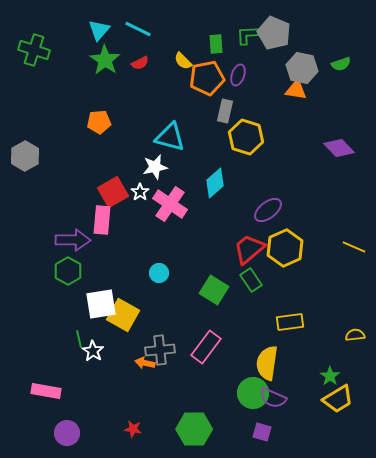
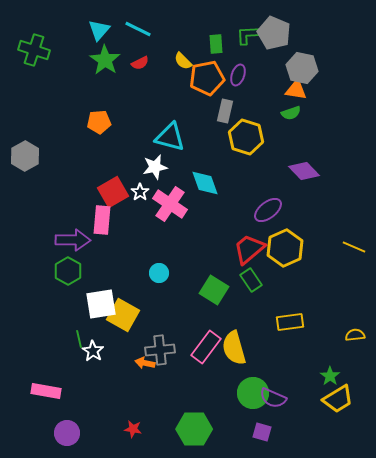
green semicircle at (341, 64): moved 50 px left, 49 px down
purple diamond at (339, 148): moved 35 px left, 23 px down
cyan diamond at (215, 183): moved 10 px left; rotated 68 degrees counterclockwise
yellow semicircle at (267, 363): moved 33 px left, 15 px up; rotated 24 degrees counterclockwise
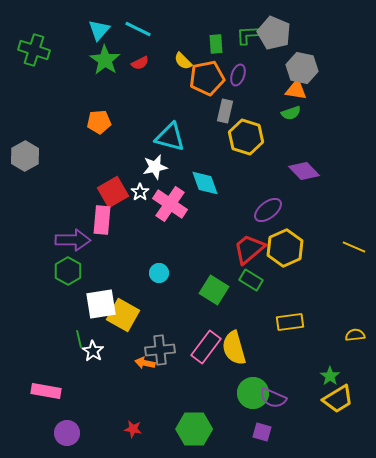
green rectangle at (251, 280): rotated 25 degrees counterclockwise
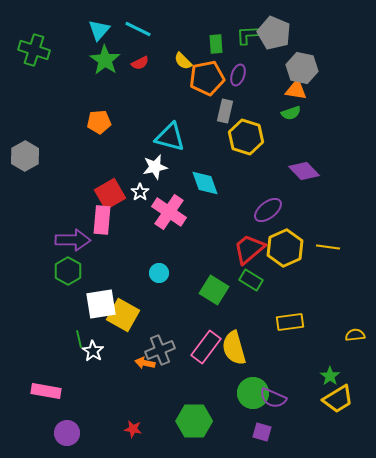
red square at (113, 192): moved 3 px left, 2 px down
pink cross at (170, 204): moved 1 px left, 8 px down
yellow line at (354, 247): moved 26 px left; rotated 15 degrees counterclockwise
gray cross at (160, 350): rotated 16 degrees counterclockwise
green hexagon at (194, 429): moved 8 px up
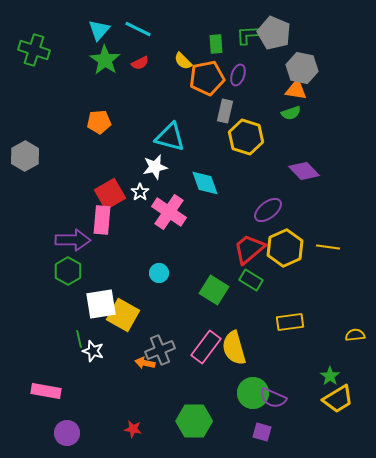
white star at (93, 351): rotated 15 degrees counterclockwise
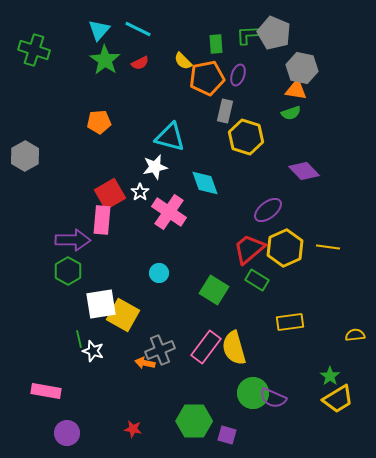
green rectangle at (251, 280): moved 6 px right
purple square at (262, 432): moved 35 px left, 3 px down
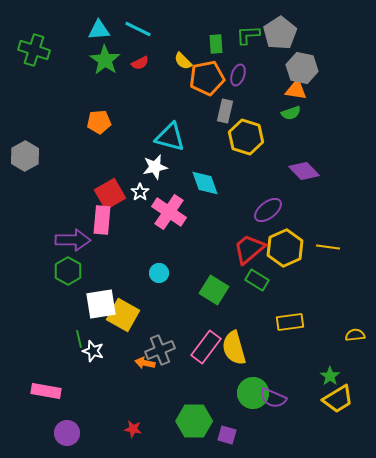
cyan triangle at (99, 30): rotated 45 degrees clockwise
gray pentagon at (274, 33): moved 6 px right; rotated 16 degrees clockwise
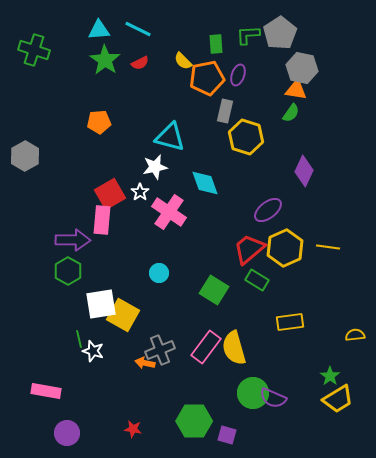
green semicircle at (291, 113): rotated 36 degrees counterclockwise
purple diamond at (304, 171): rotated 68 degrees clockwise
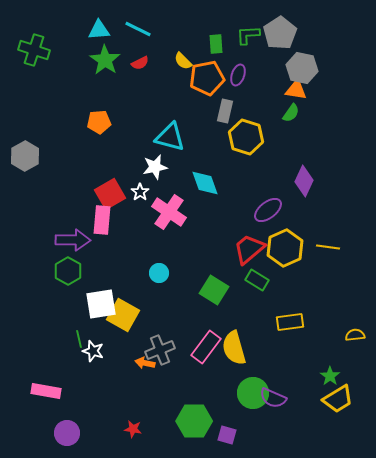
purple diamond at (304, 171): moved 10 px down
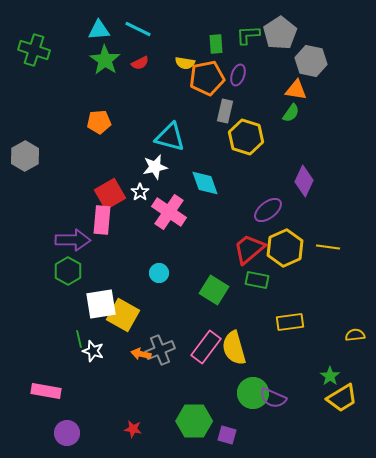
yellow semicircle at (183, 61): moved 2 px right, 2 px down; rotated 36 degrees counterclockwise
gray hexagon at (302, 68): moved 9 px right, 7 px up
green rectangle at (257, 280): rotated 20 degrees counterclockwise
orange arrow at (145, 363): moved 4 px left, 9 px up
yellow trapezoid at (338, 399): moved 4 px right, 1 px up
